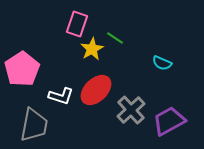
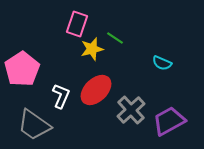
yellow star: rotated 15 degrees clockwise
white L-shape: rotated 85 degrees counterclockwise
gray trapezoid: rotated 114 degrees clockwise
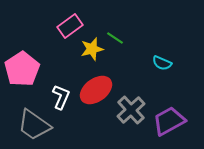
pink rectangle: moved 7 px left, 2 px down; rotated 35 degrees clockwise
red ellipse: rotated 8 degrees clockwise
white L-shape: moved 1 px down
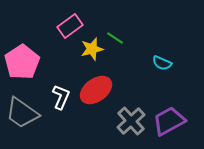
pink pentagon: moved 7 px up
gray cross: moved 11 px down
gray trapezoid: moved 12 px left, 12 px up
